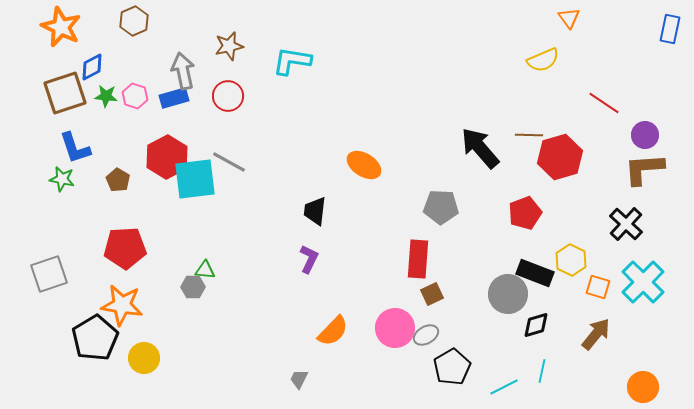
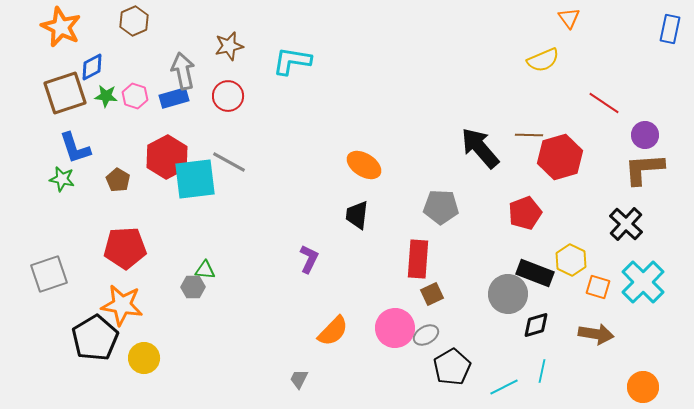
black trapezoid at (315, 211): moved 42 px right, 4 px down
brown arrow at (596, 334): rotated 60 degrees clockwise
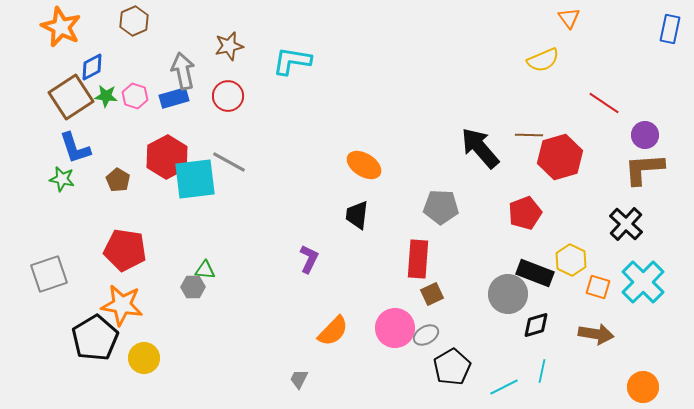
brown square at (65, 93): moved 6 px right, 4 px down; rotated 15 degrees counterclockwise
red pentagon at (125, 248): moved 2 px down; rotated 12 degrees clockwise
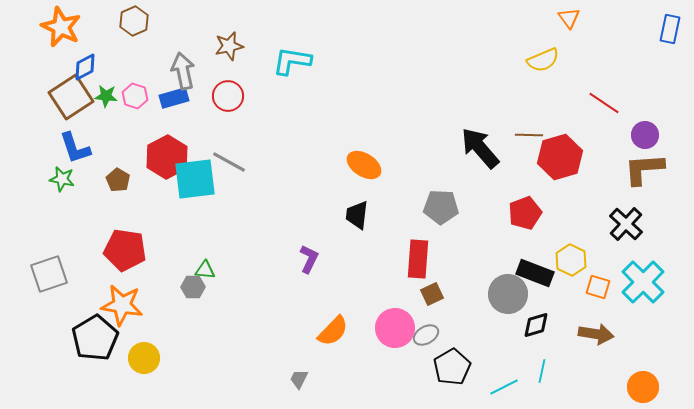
blue diamond at (92, 67): moved 7 px left
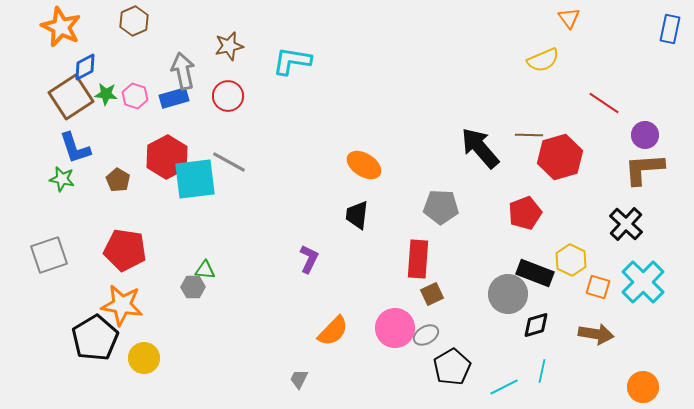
green star at (106, 96): moved 2 px up
gray square at (49, 274): moved 19 px up
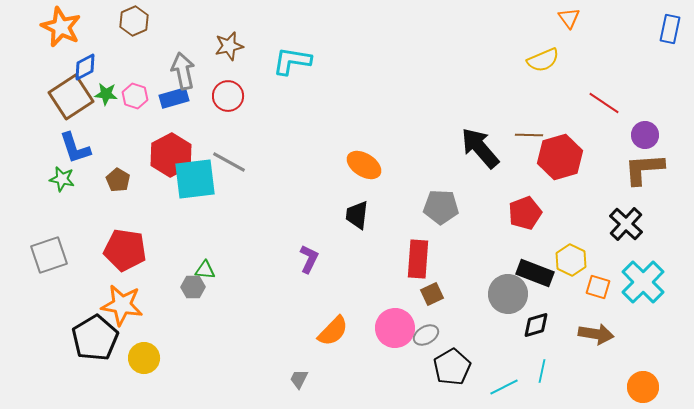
red hexagon at (167, 157): moved 4 px right, 2 px up
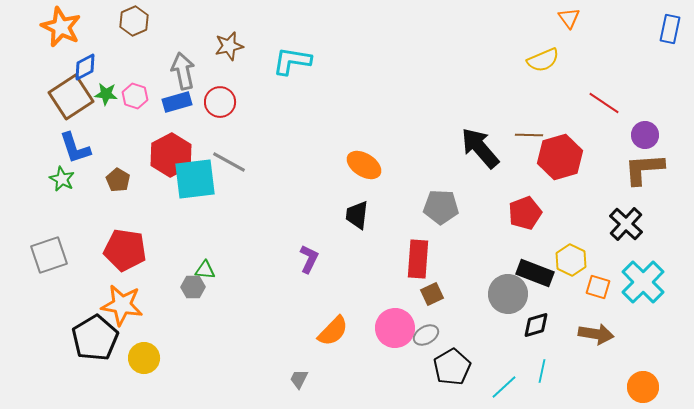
red circle at (228, 96): moved 8 px left, 6 px down
blue rectangle at (174, 98): moved 3 px right, 4 px down
green star at (62, 179): rotated 15 degrees clockwise
cyan line at (504, 387): rotated 16 degrees counterclockwise
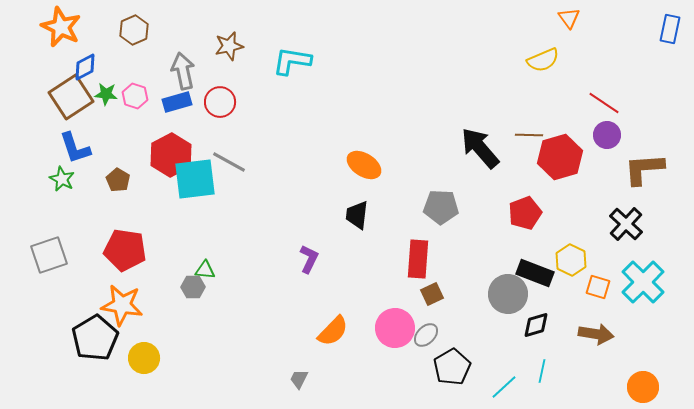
brown hexagon at (134, 21): moved 9 px down
purple circle at (645, 135): moved 38 px left
gray ellipse at (426, 335): rotated 15 degrees counterclockwise
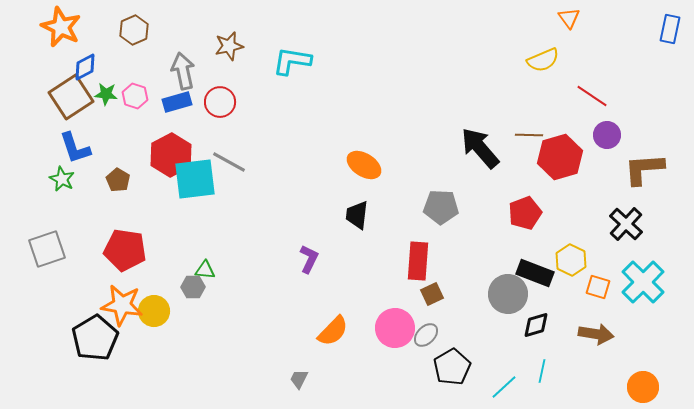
red line at (604, 103): moved 12 px left, 7 px up
gray square at (49, 255): moved 2 px left, 6 px up
red rectangle at (418, 259): moved 2 px down
yellow circle at (144, 358): moved 10 px right, 47 px up
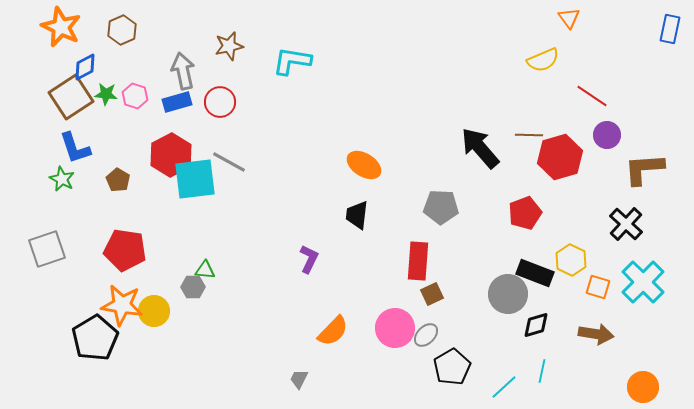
brown hexagon at (134, 30): moved 12 px left
